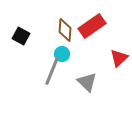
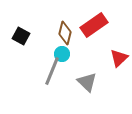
red rectangle: moved 2 px right, 1 px up
brown diamond: moved 3 px down; rotated 10 degrees clockwise
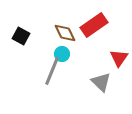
brown diamond: rotated 40 degrees counterclockwise
red triangle: rotated 12 degrees counterclockwise
gray triangle: moved 14 px right
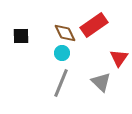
black square: rotated 30 degrees counterclockwise
cyan circle: moved 1 px up
gray line: moved 9 px right, 12 px down
